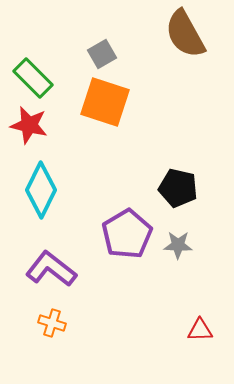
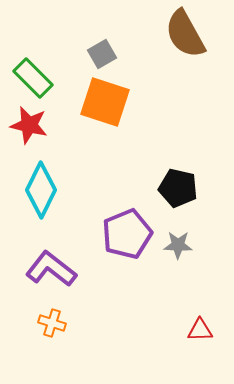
purple pentagon: rotated 9 degrees clockwise
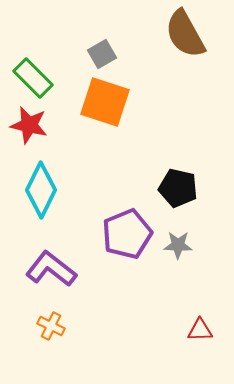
orange cross: moved 1 px left, 3 px down; rotated 8 degrees clockwise
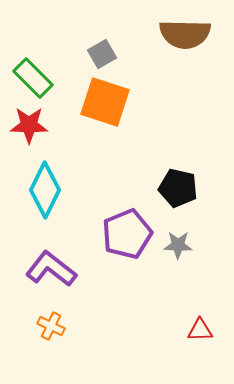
brown semicircle: rotated 60 degrees counterclockwise
red star: rotated 12 degrees counterclockwise
cyan diamond: moved 4 px right
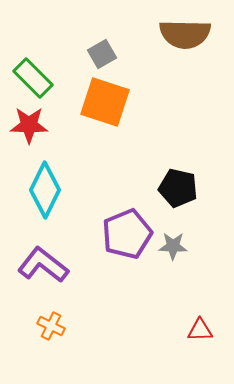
gray star: moved 5 px left, 1 px down
purple L-shape: moved 8 px left, 4 px up
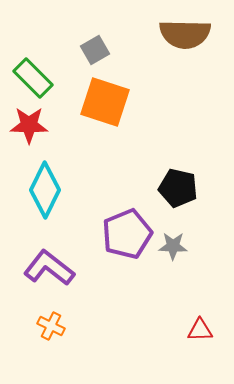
gray square: moved 7 px left, 4 px up
purple L-shape: moved 6 px right, 3 px down
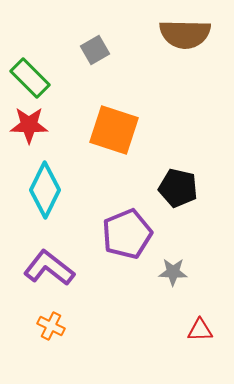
green rectangle: moved 3 px left
orange square: moved 9 px right, 28 px down
gray star: moved 26 px down
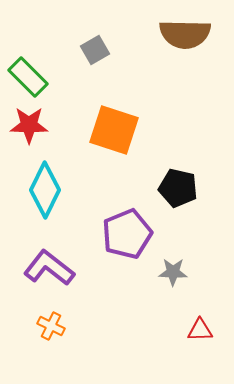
green rectangle: moved 2 px left, 1 px up
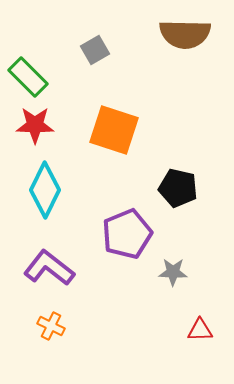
red star: moved 6 px right
